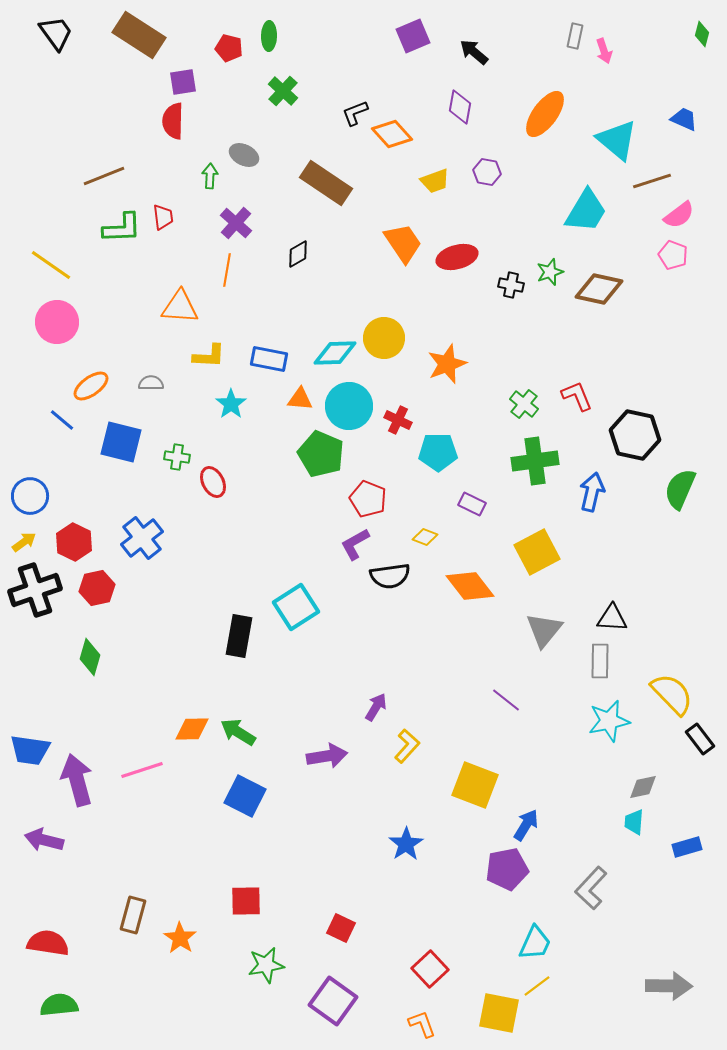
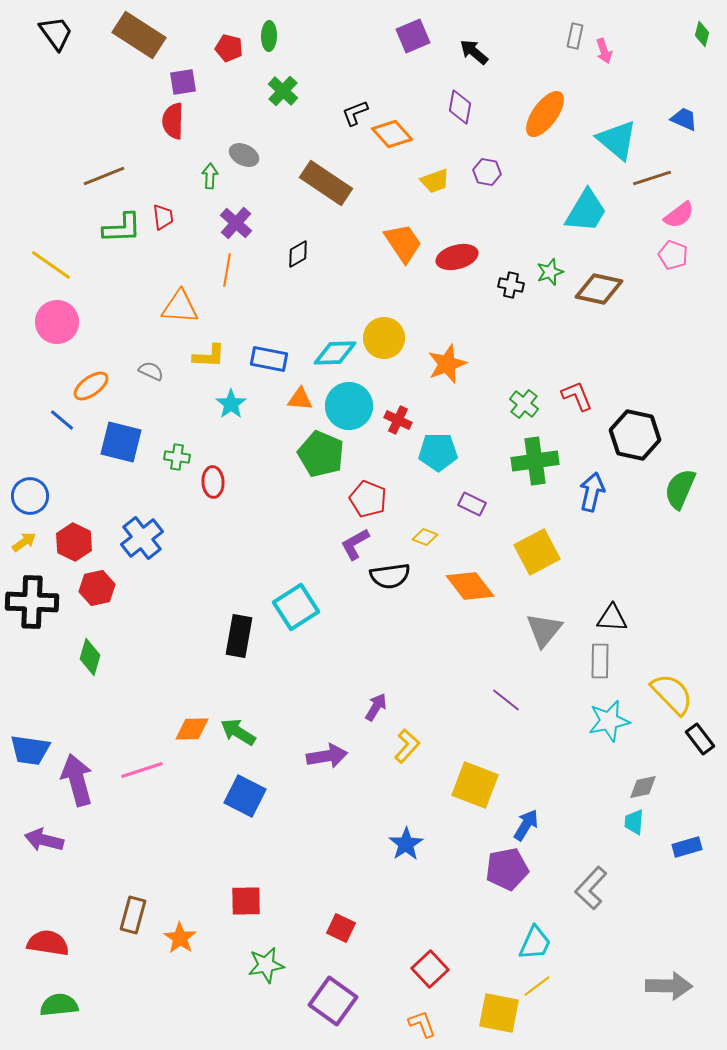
brown line at (652, 181): moved 3 px up
gray semicircle at (151, 383): moved 12 px up; rotated 25 degrees clockwise
red ellipse at (213, 482): rotated 24 degrees clockwise
black cross at (35, 590): moved 3 px left, 12 px down; rotated 21 degrees clockwise
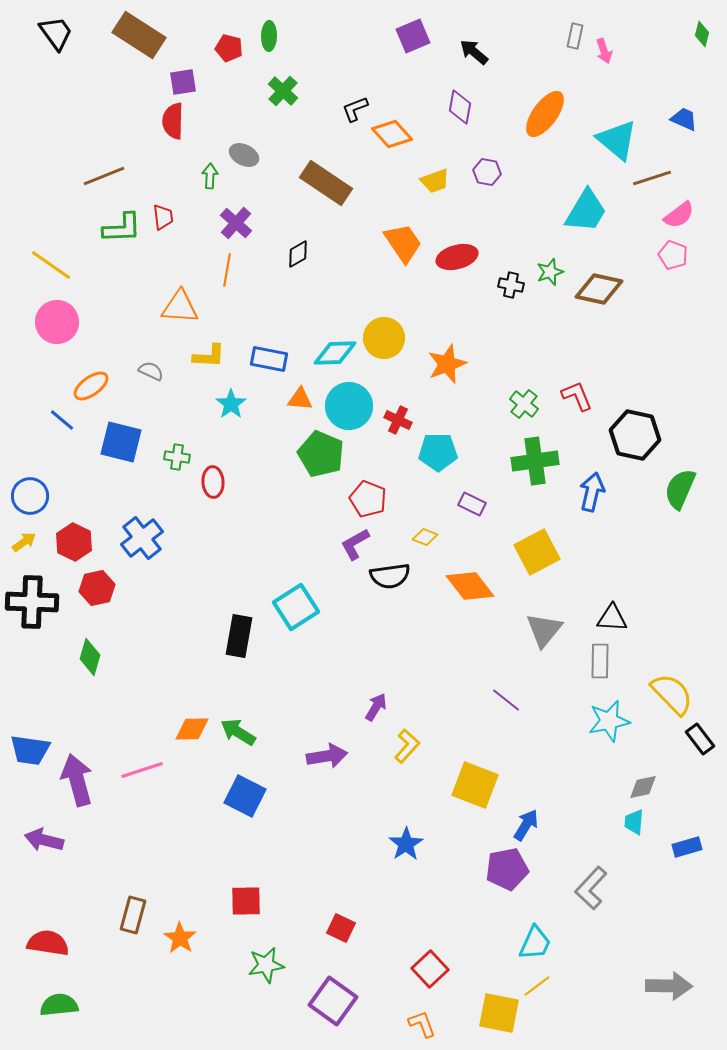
black L-shape at (355, 113): moved 4 px up
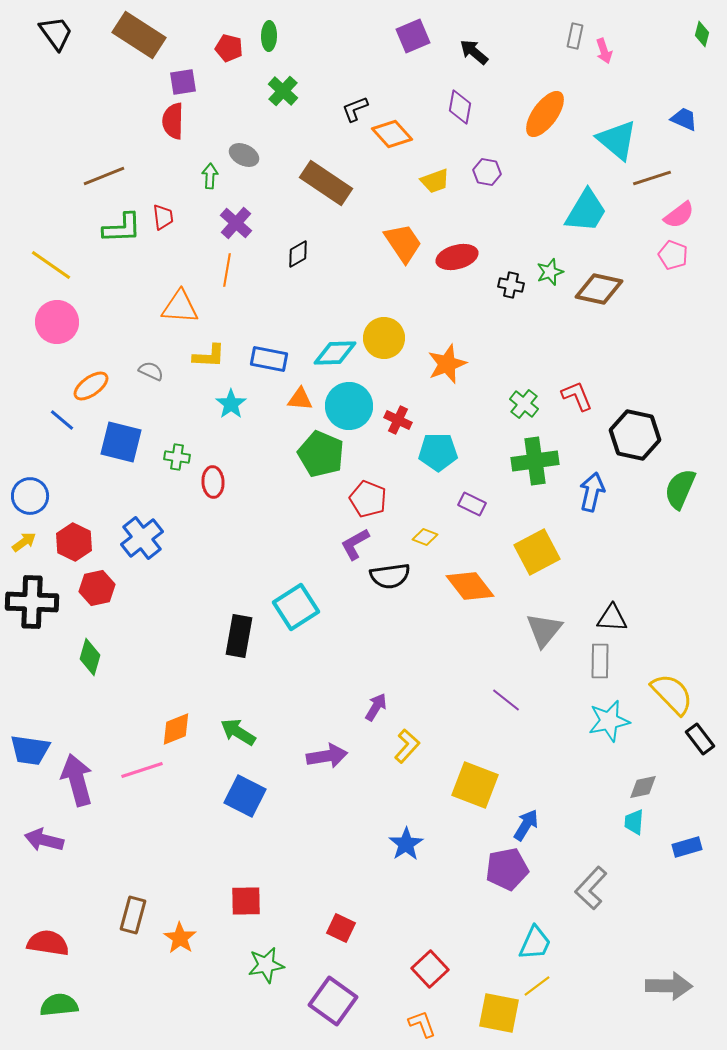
orange diamond at (192, 729): moved 16 px left; rotated 21 degrees counterclockwise
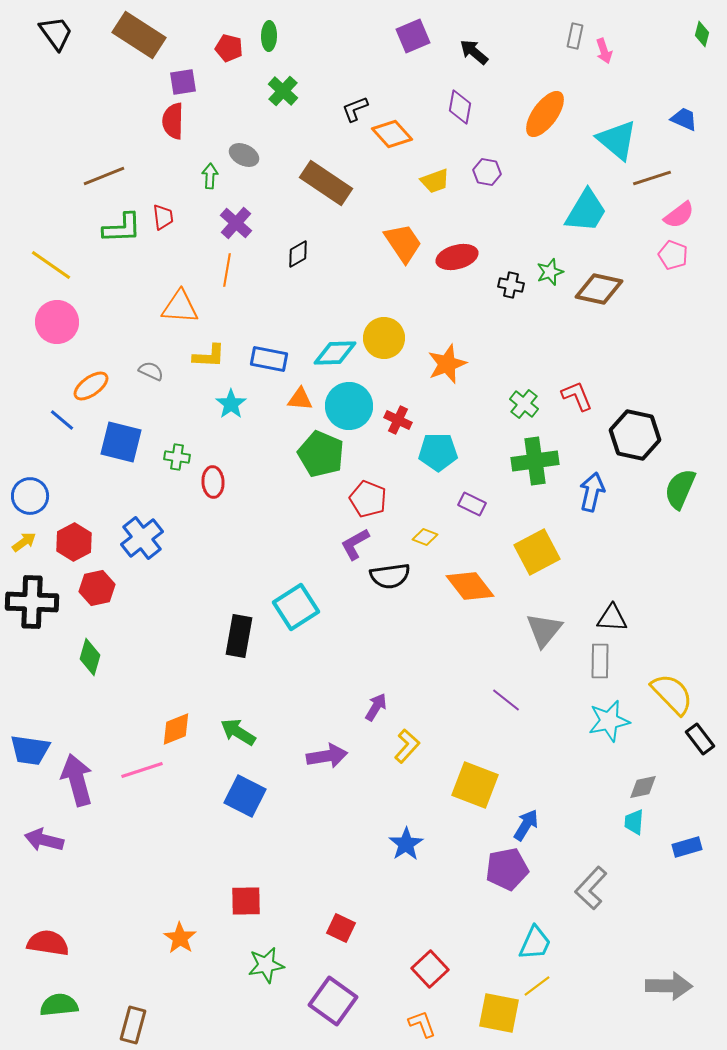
red hexagon at (74, 542): rotated 6 degrees clockwise
brown rectangle at (133, 915): moved 110 px down
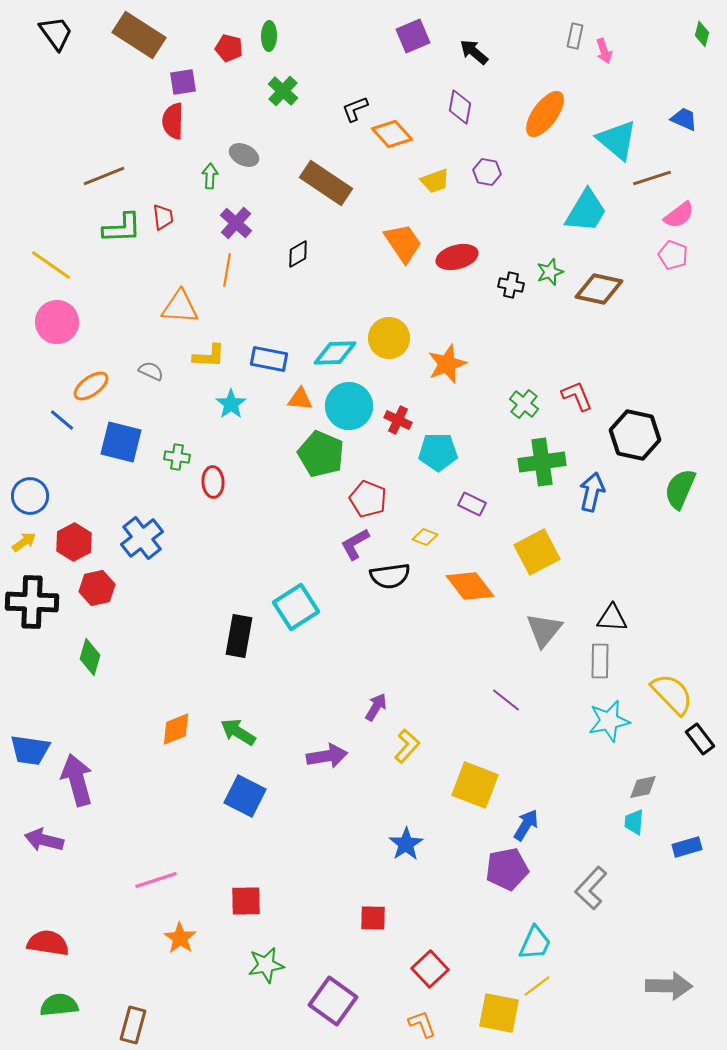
yellow circle at (384, 338): moved 5 px right
green cross at (535, 461): moved 7 px right, 1 px down
pink line at (142, 770): moved 14 px right, 110 px down
red square at (341, 928): moved 32 px right, 10 px up; rotated 24 degrees counterclockwise
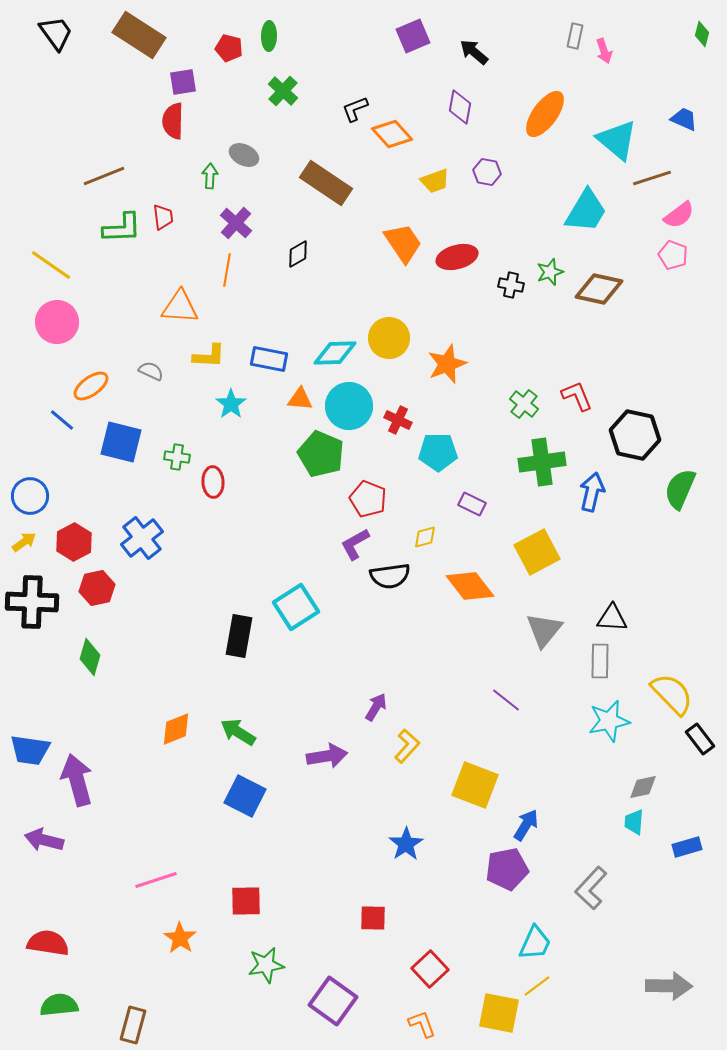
yellow diamond at (425, 537): rotated 35 degrees counterclockwise
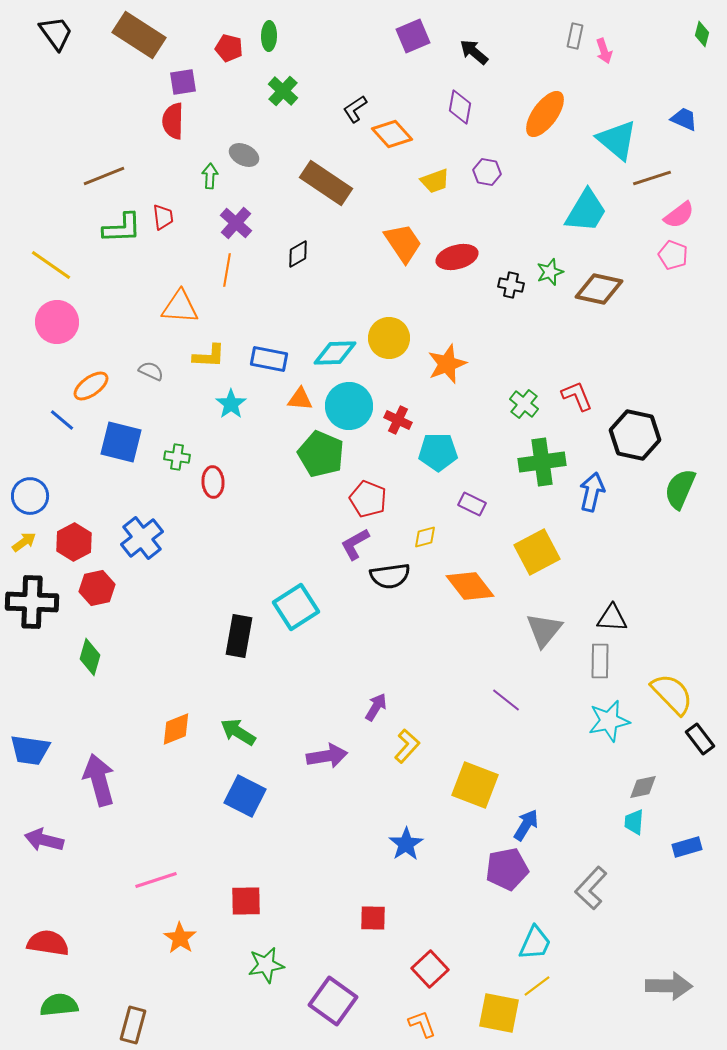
black L-shape at (355, 109): rotated 12 degrees counterclockwise
purple arrow at (77, 780): moved 22 px right
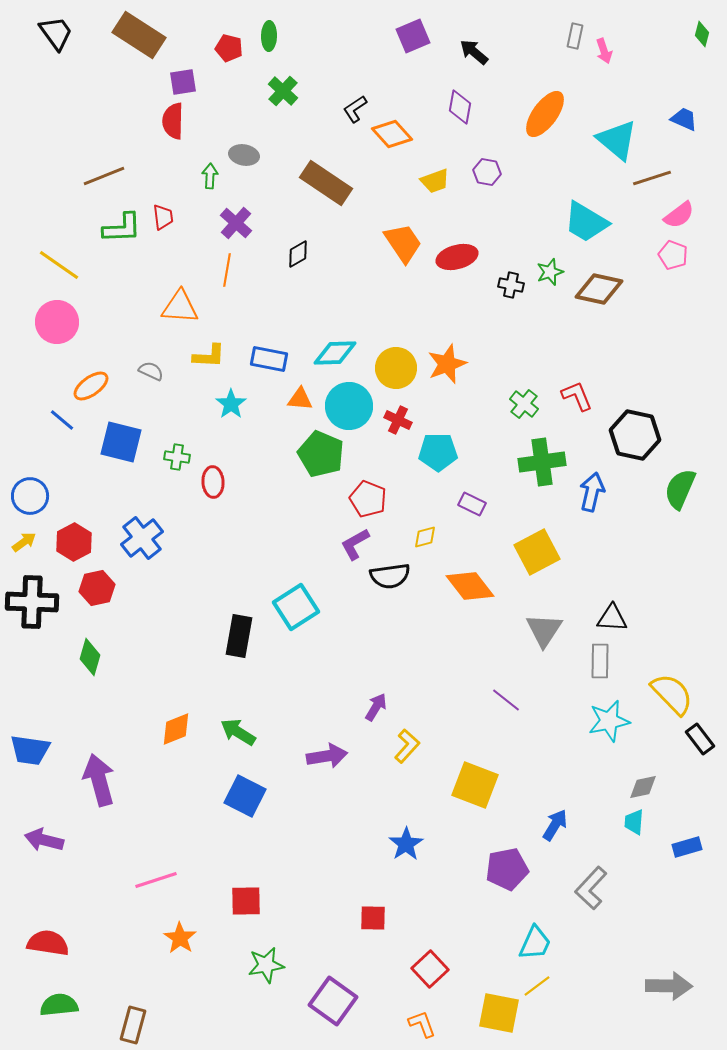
gray ellipse at (244, 155): rotated 16 degrees counterclockwise
cyan trapezoid at (586, 211): moved 11 px down; rotated 90 degrees clockwise
yellow line at (51, 265): moved 8 px right
yellow circle at (389, 338): moved 7 px right, 30 px down
gray triangle at (544, 630): rotated 6 degrees counterclockwise
blue arrow at (526, 825): moved 29 px right
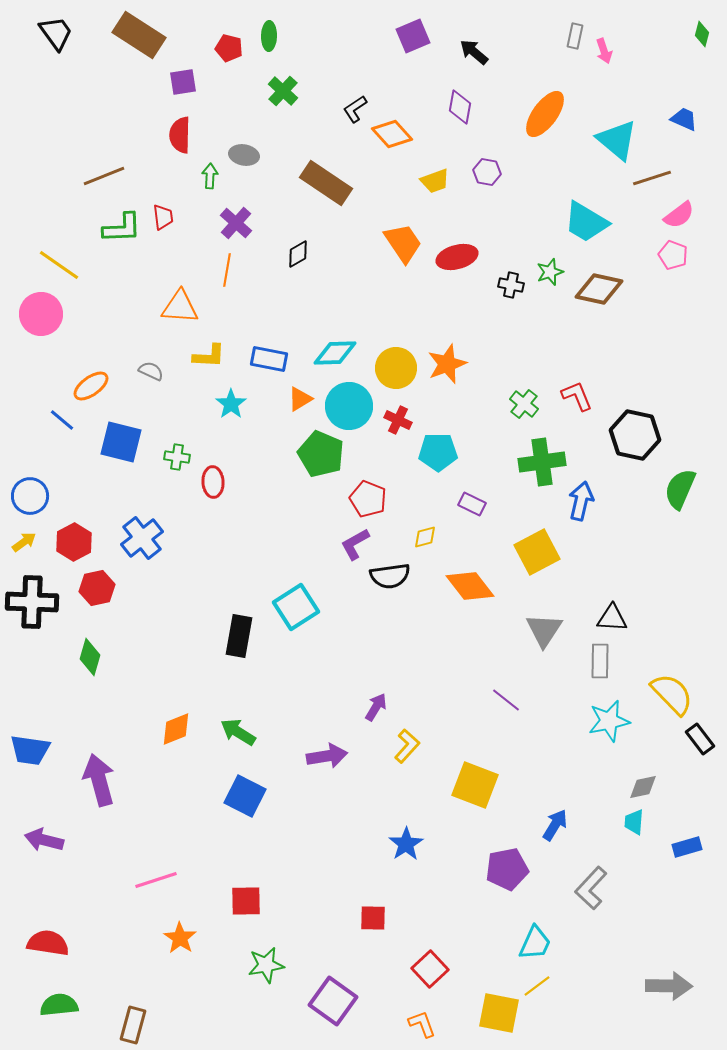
red semicircle at (173, 121): moved 7 px right, 14 px down
pink circle at (57, 322): moved 16 px left, 8 px up
orange triangle at (300, 399): rotated 36 degrees counterclockwise
blue arrow at (592, 492): moved 11 px left, 9 px down
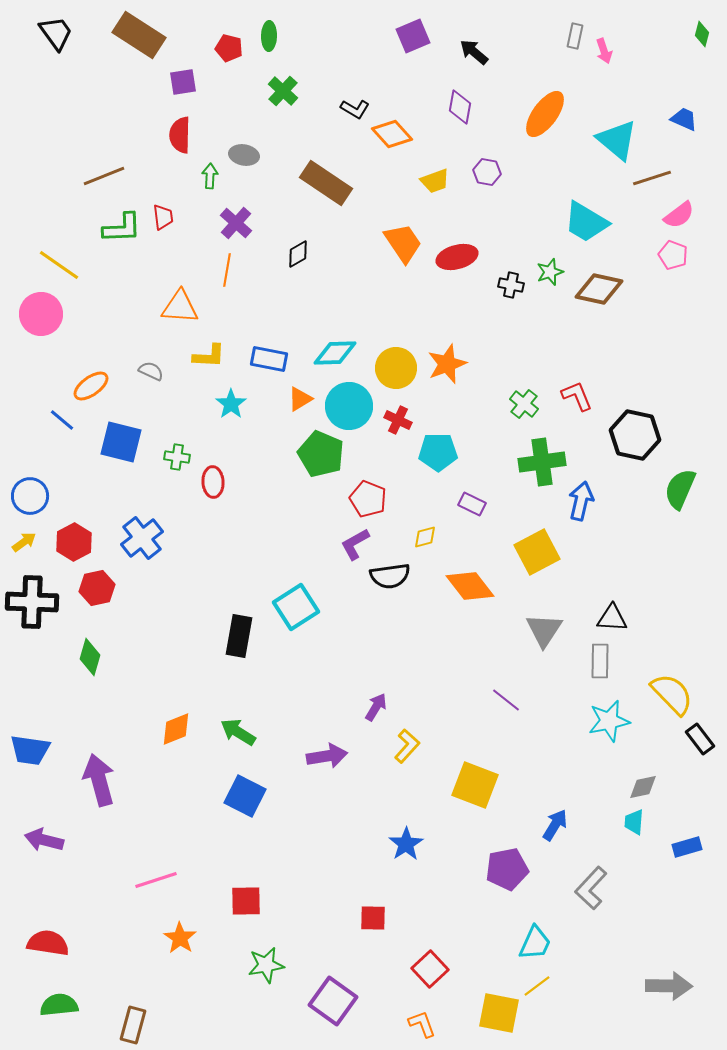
black L-shape at (355, 109): rotated 116 degrees counterclockwise
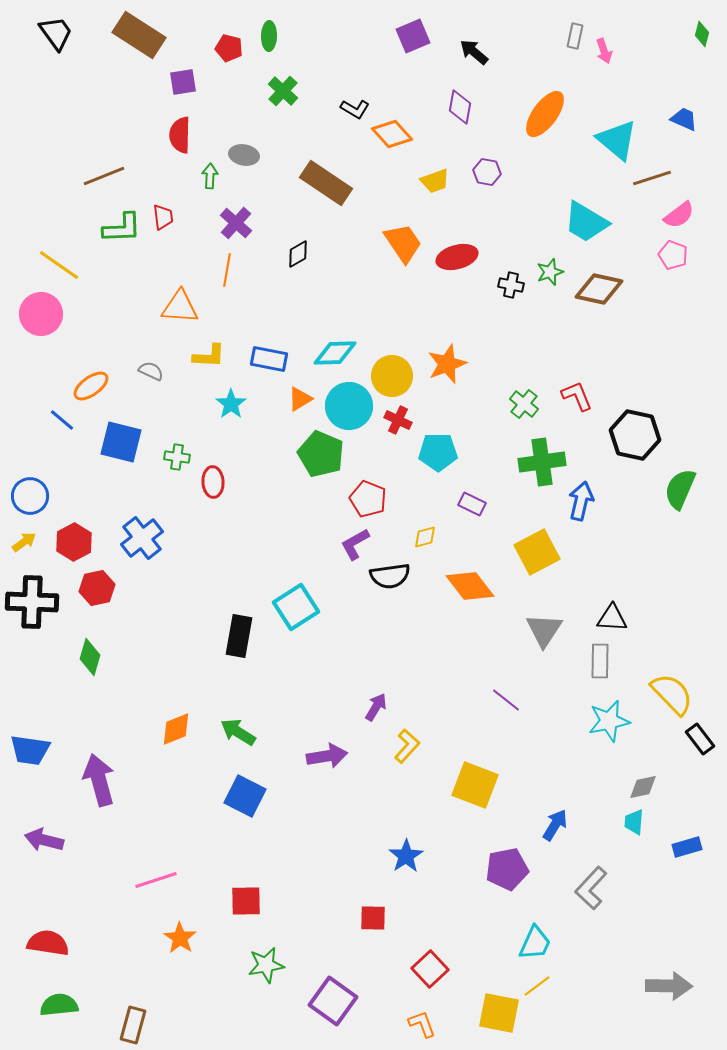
yellow circle at (396, 368): moved 4 px left, 8 px down
blue star at (406, 844): moved 12 px down
